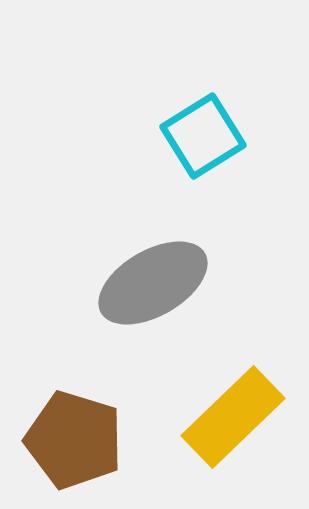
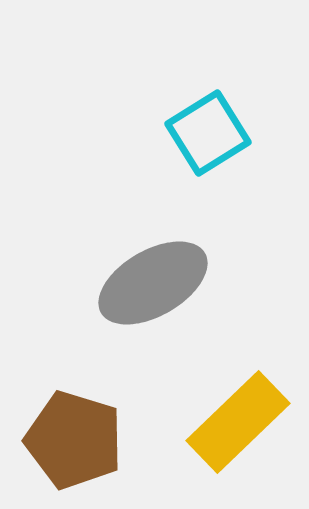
cyan square: moved 5 px right, 3 px up
yellow rectangle: moved 5 px right, 5 px down
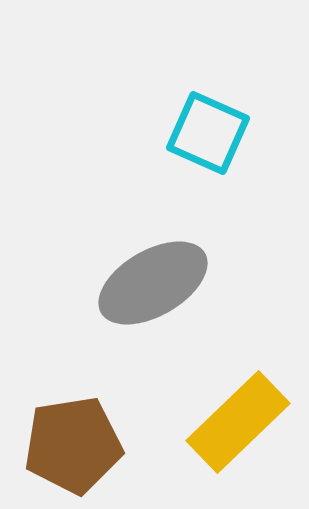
cyan square: rotated 34 degrees counterclockwise
brown pentagon: moved 1 px left, 5 px down; rotated 26 degrees counterclockwise
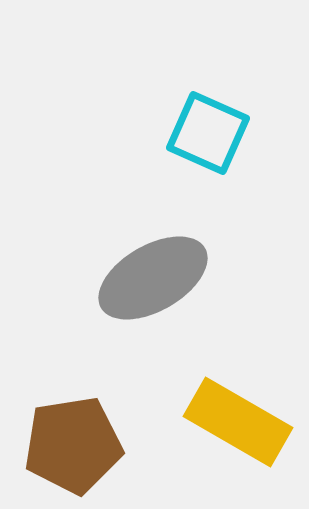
gray ellipse: moved 5 px up
yellow rectangle: rotated 74 degrees clockwise
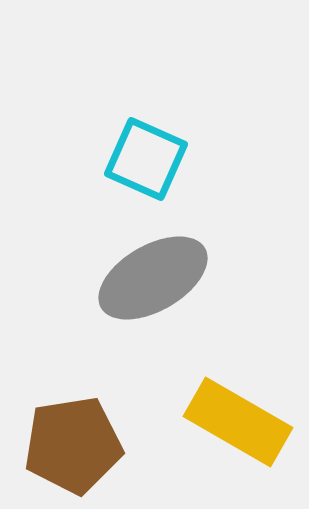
cyan square: moved 62 px left, 26 px down
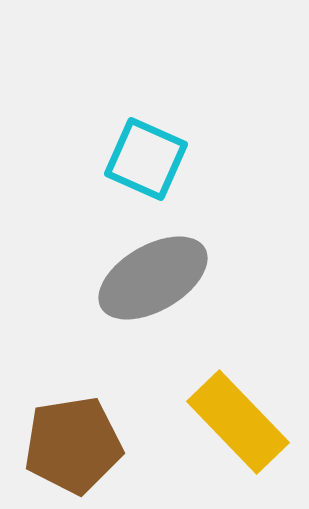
yellow rectangle: rotated 16 degrees clockwise
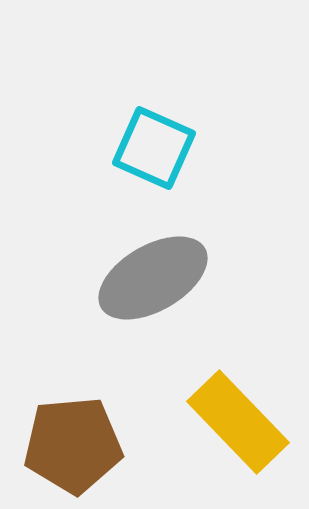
cyan square: moved 8 px right, 11 px up
brown pentagon: rotated 4 degrees clockwise
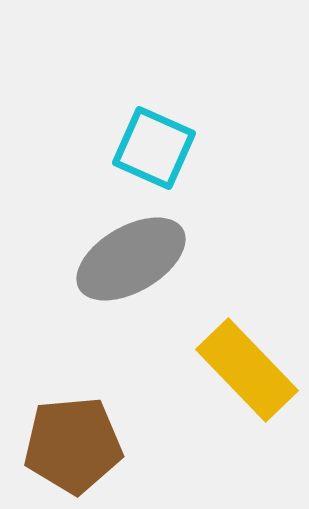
gray ellipse: moved 22 px left, 19 px up
yellow rectangle: moved 9 px right, 52 px up
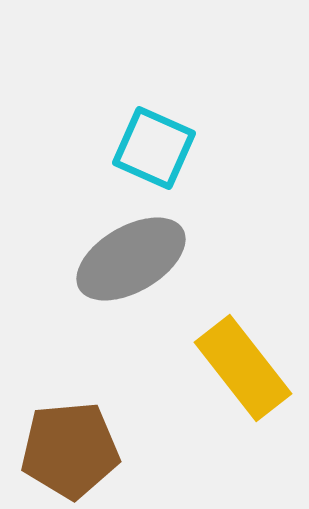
yellow rectangle: moved 4 px left, 2 px up; rotated 6 degrees clockwise
brown pentagon: moved 3 px left, 5 px down
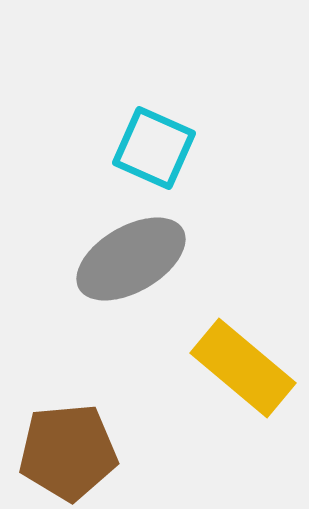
yellow rectangle: rotated 12 degrees counterclockwise
brown pentagon: moved 2 px left, 2 px down
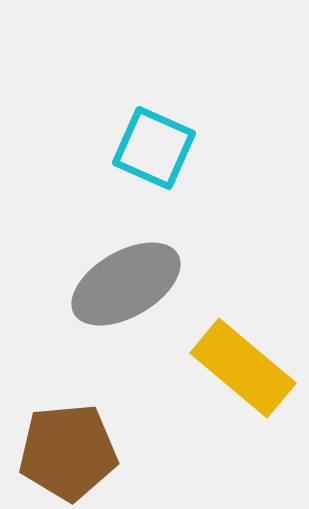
gray ellipse: moved 5 px left, 25 px down
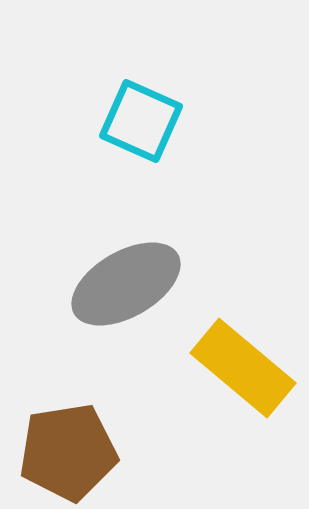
cyan square: moved 13 px left, 27 px up
brown pentagon: rotated 4 degrees counterclockwise
